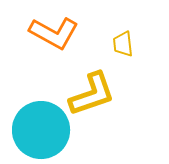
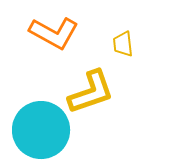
yellow L-shape: moved 1 px left, 2 px up
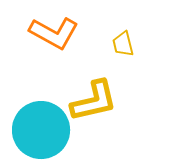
yellow trapezoid: rotated 8 degrees counterclockwise
yellow L-shape: moved 3 px right, 9 px down; rotated 6 degrees clockwise
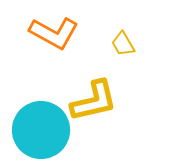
yellow trapezoid: rotated 16 degrees counterclockwise
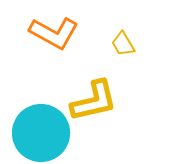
cyan circle: moved 3 px down
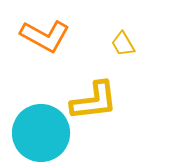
orange L-shape: moved 9 px left, 3 px down
yellow L-shape: rotated 6 degrees clockwise
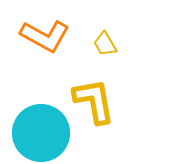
yellow trapezoid: moved 18 px left
yellow L-shape: rotated 93 degrees counterclockwise
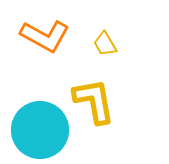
cyan circle: moved 1 px left, 3 px up
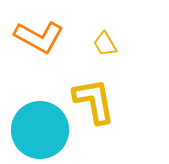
orange L-shape: moved 6 px left, 1 px down
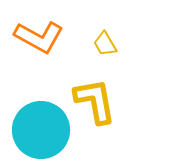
yellow L-shape: moved 1 px right
cyan circle: moved 1 px right
